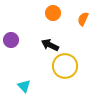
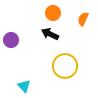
black arrow: moved 11 px up
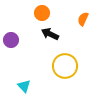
orange circle: moved 11 px left
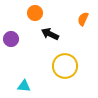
orange circle: moved 7 px left
purple circle: moved 1 px up
cyan triangle: rotated 40 degrees counterclockwise
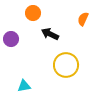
orange circle: moved 2 px left
yellow circle: moved 1 px right, 1 px up
cyan triangle: rotated 16 degrees counterclockwise
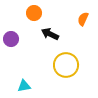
orange circle: moved 1 px right
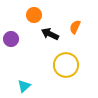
orange circle: moved 2 px down
orange semicircle: moved 8 px left, 8 px down
cyan triangle: rotated 32 degrees counterclockwise
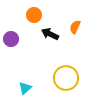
yellow circle: moved 13 px down
cyan triangle: moved 1 px right, 2 px down
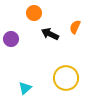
orange circle: moved 2 px up
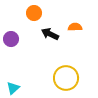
orange semicircle: rotated 64 degrees clockwise
cyan triangle: moved 12 px left
